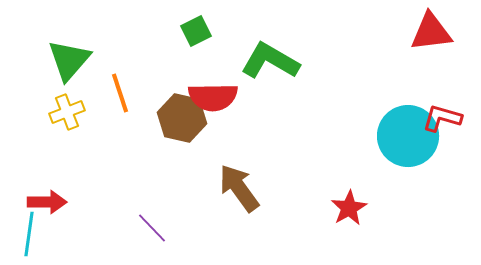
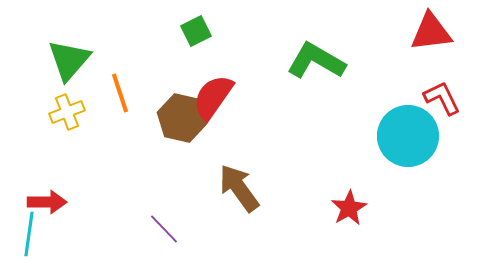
green L-shape: moved 46 px right
red semicircle: rotated 126 degrees clockwise
red L-shape: moved 20 px up; rotated 48 degrees clockwise
purple line: moved 12 px right, 1 px down
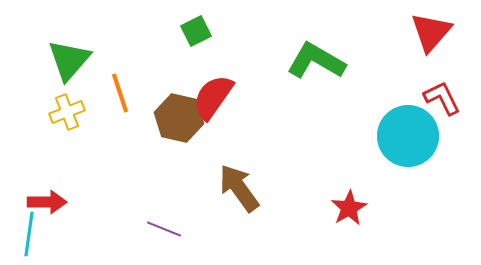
red triangle: rotated 42 degrees counterclockwise
brown hexagon: moved 3 px left
purple line: rotated 24 degrees counterclockwise
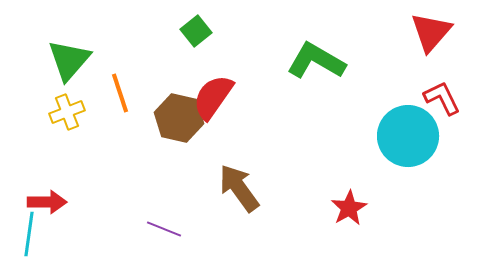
green square: rotated 12 degrees counterclockwise
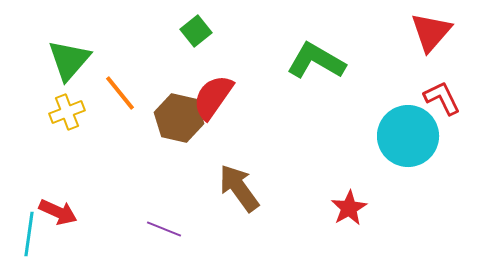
orange line: rotated 21 degrees counterclockwise
red arrow: moved 11 px right, 10 px down; rotated 24 degrees clockwise
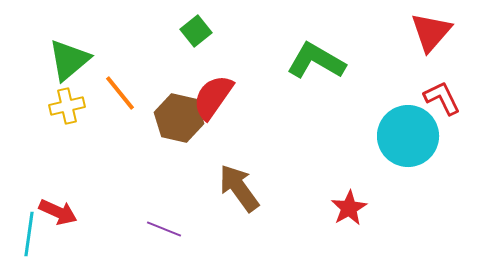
green triangle: rotated 9 degrees clockwise
yellow cross: moved 6 px up; rotated 8 degrees clockwise
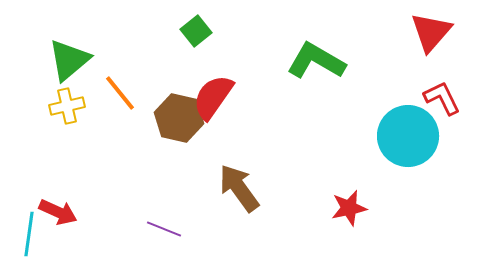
red star: rotated 18 degrees clockwise
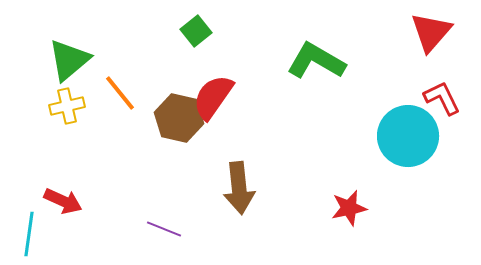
brown arrow: rotated 150 degrees counterclockwise
red arrow: moved 5 px right, 11 px up
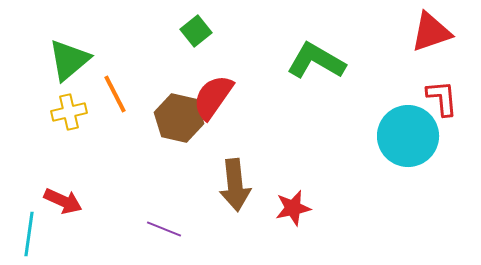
red triangle: rotated 30 degrees clockwise
orange line: moved 5 px left, 1 px down; rotated 12 degrees clockwise
red L-shape: rotated 21 degrees clockwise
yellow cross: moved 2 px right, 6 px down
brown arrow: moved 4 px left, 3 px up
red star: moved 56 px left
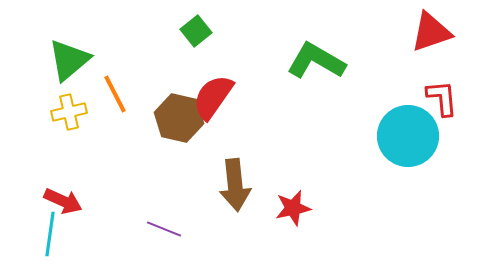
cyan line: moved 21 px right
